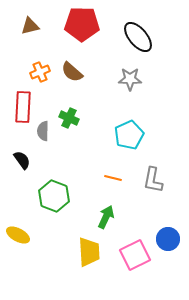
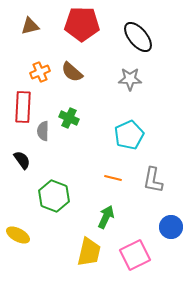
blue circle: moved 3 px right, 12 px up
yellow trapezoid: rotated 16 degrees clockwise
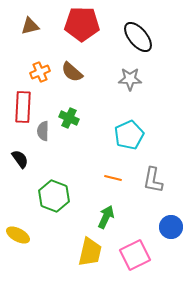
black semicircle: moved 2 px left, 1 px up
yellow trapezoid: moved 1 px right
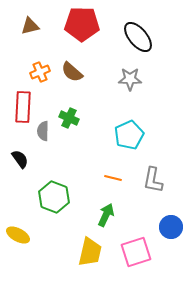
green hexagon: moved 1 px down
green arrow: moved 2 px up
pink square: moved 1 px right, 3 px up; rotated 8 degrees clockwise
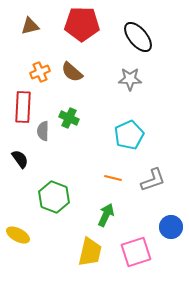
gray L-shape: rotated 120 degrees counterclockwise
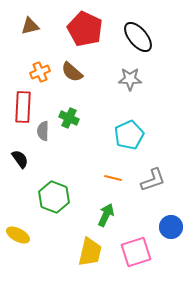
red pentagon: moved 3 px right, 5 px down; rotated 24 degrees clockwise
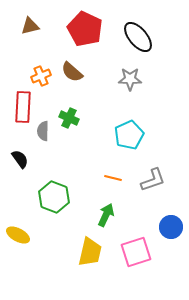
orange cross: moved 1 px right, 4 px down
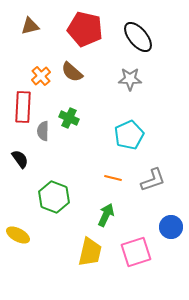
red pentagon: rotated 12 degrees counterclockwise
orange cross: rotated 18 degrees counterclockwise
